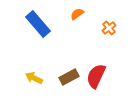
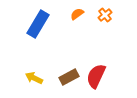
blue rectangle: rotated 72 degrees clockwise
orange cross: moved 4 px left, 13 px up
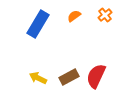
orange semicircle: moved 3 px left, 2 px down
yellow arrow: moved 4 px right
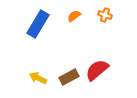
orange cross: rotated 32 degrees counterclockwise
red semicircle: moved 1 px right, 6 px up; rotated 25 degrees clockwise
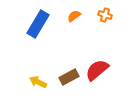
yellow arrow: moved 4 px down
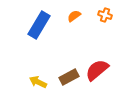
blue rectangle: moved 1 px right, 1 px down
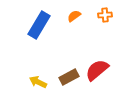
orange cross: rotated 24 degrees counterclockwise
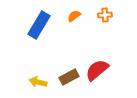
yellow arrow: rotated 12 degrees counterclockwise
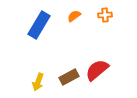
yellow arrow: rotated 84 degrees counterclockwise
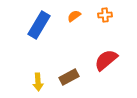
red semicircle: moved 9 px right, 10 px up
yellow arrow: rotated 24 degrees counterclockwise
